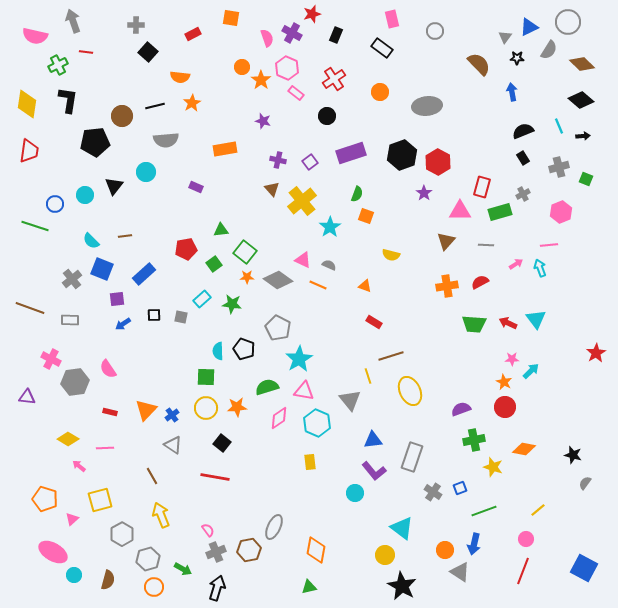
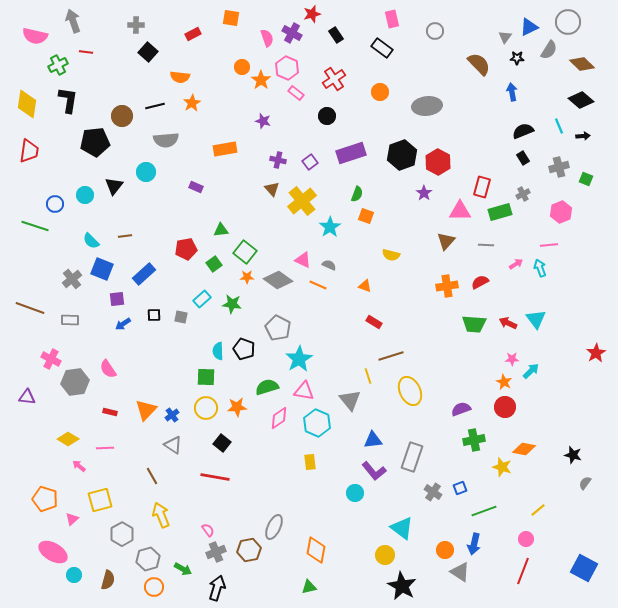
black rectangle at (336, 35): rotated 56 degrees counterclockwise
yellow star at (493, 467): moved 9 px right
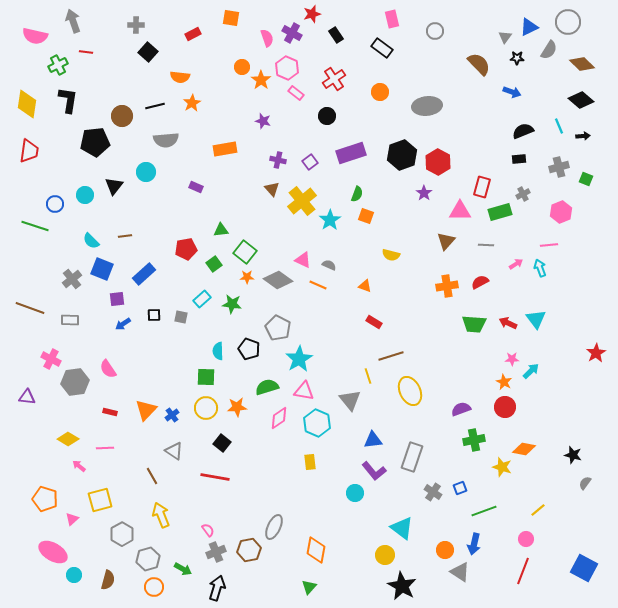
blue arrow at (512, 92): rotated 120 degrees clockwise
black rectangle at (523, 158): moved 4 px left, 1 px down; rotated 64 degrees counterclockwise
cyan star at (330, 227): moved 7 px up
black pentagon at (244, 349): moved 5 px right
gray triangle at (173, 445): moved 1 px right, 6 px down
green triangle at (309, 587): rotated 35 degrees counterclockwise
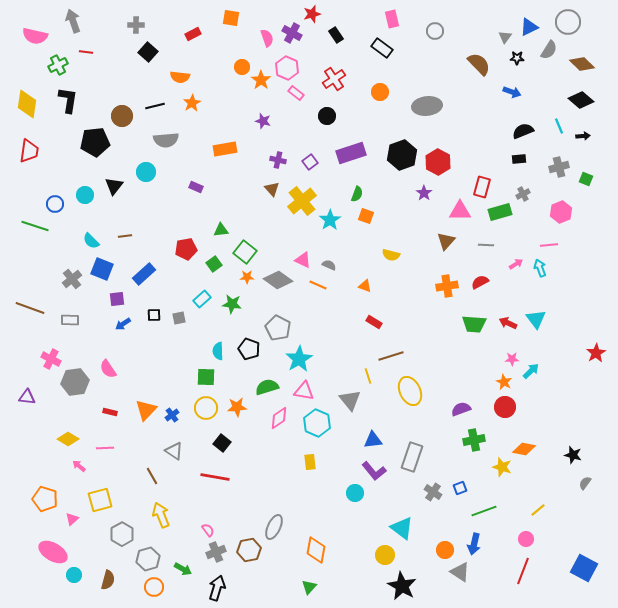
gray square at (181, 317): moved 2 px left, 1 px down; rotated 24 degrees counterclockwise
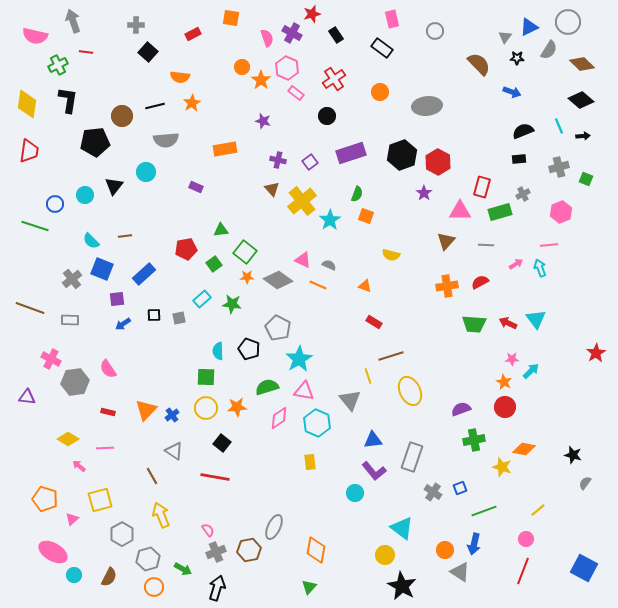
red rectangle at (110, 412): moved 2 px left
brown semicircle at (108, 580): moved 1 px right, 3 px up; rotated 12 degrees clockwise
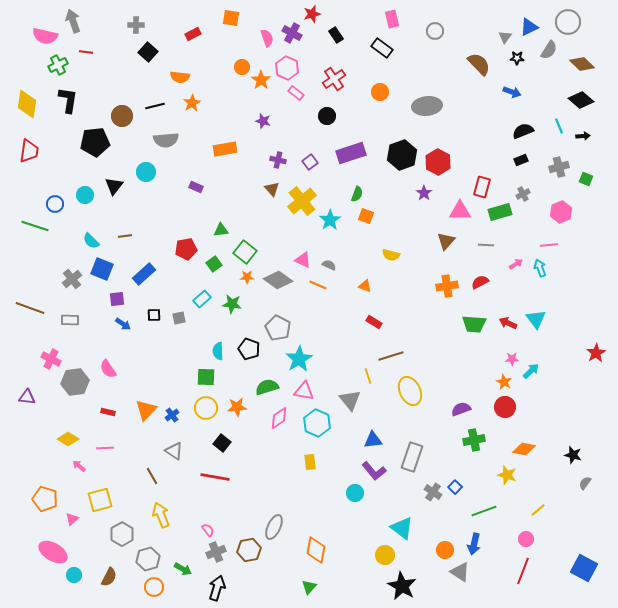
pink semicircle at (35, 36): moved 10 px right
black rectangle at (519, 159): moved 2 px right, 1 px down; rotated 16 degrees counterclockwise
blue arrow at (123, 324): rotated 112 degrees counterclockwise
yellow star at (502, 467): moved 5 px right, 8 px down
blue square at (460, 488): moved 5 px left, 1 px up; rotated 24 degrees counterclockwise
